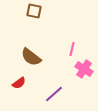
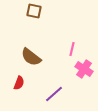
red semicircle: rotated 32 degrees counterclockwise
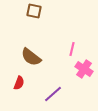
purple line: moved 1 px left
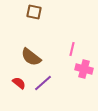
brown square: moved 1 px down
pink cross: rotated 18 degrees counterclockwise
red semicircle: rotated 72 degrees counterclockwise
purple line: moved 10 px left, 11 px up
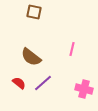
pink cross: moved 20 px down
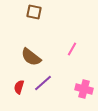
pink line: rotated 16 degrees clockwise
red semicircle: moved 4 px down; rotated 112 degrees counterclockwise
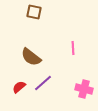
pink line: moved 1 px right, 1 px up; rotated 32 degrees counterclockwise
red semicircle: rotated 32 degrees clockwise
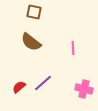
brown semicircle: moved 15 px up
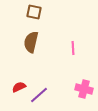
brown semicircle: rotated 65 degrees clockwise
purple line: moved 4 px left, 12 px down
red semicircle: rotated 16 degrees clockwise
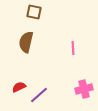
brown semicircle: moved 5 px left
pink cross: rotated 30 degrees counterclockwise
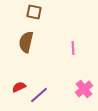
pink cross: rotated 24 degrees counterclockwise
